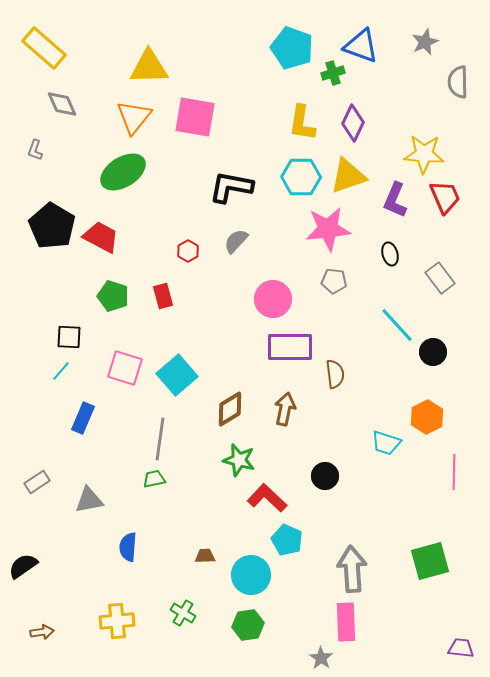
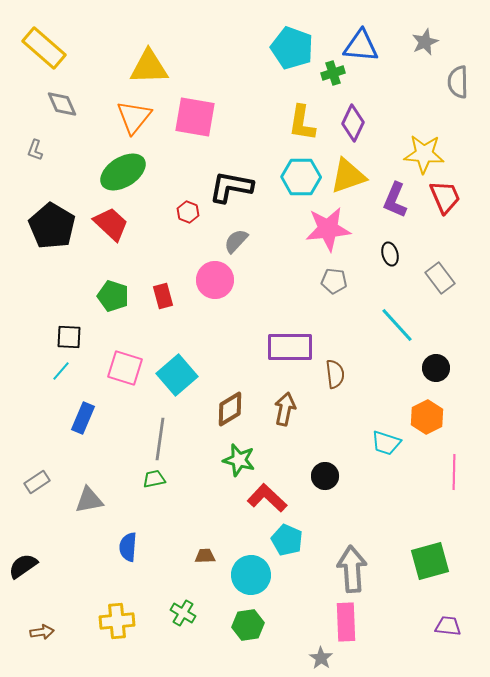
blue triangle at (361, 46): rotated 15 degrees counterclockwise
red trapezoid at (101, 237): moved 10 px right, 13 px up; rotated 15 degrees clockwise
red hexagon at (188, 251): moved 39 px up; rotated 10 degrees counterclockwise
pink circle at (273, 299): moved 58 px left, 19 px up
black circle at (433, 352): moved 3 px right, 16 px down
purple trapezoid at (461, 648): moved 13 px left, 22 px up
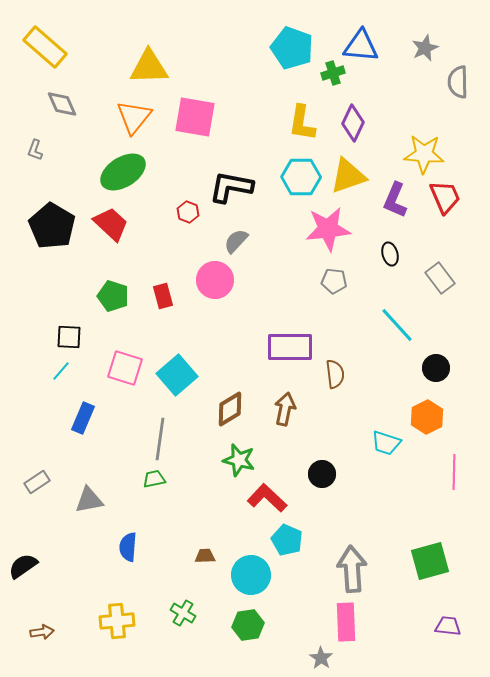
gray star at (425, 42): moved 6 px down
yellow rectangle at (44, 48): moved 1 px right, 1 px up
black circle at (325, 476): moved 3 px left, 2 px up
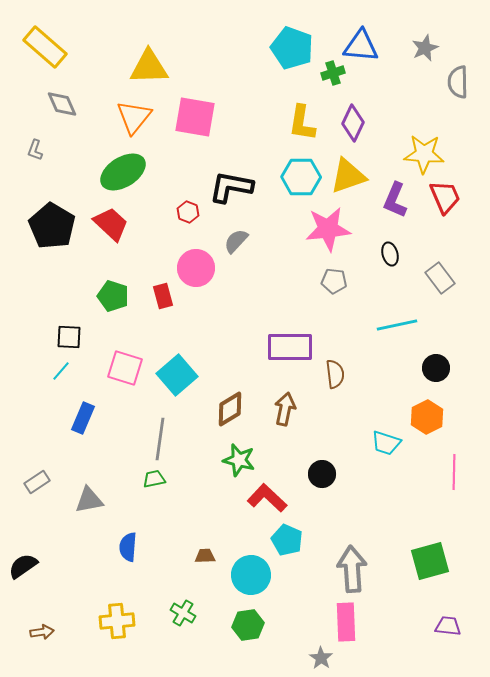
pink circle at (215, 280): moved 19 px left, 12 px up
cyan line at (397, 325): rotated 60 degrees counterclockwise
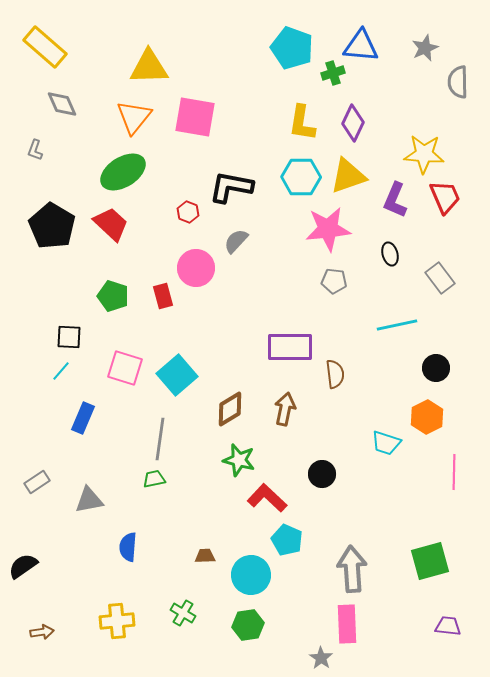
pink rectangle at (346, 622): moved 1 px right, 2 px down
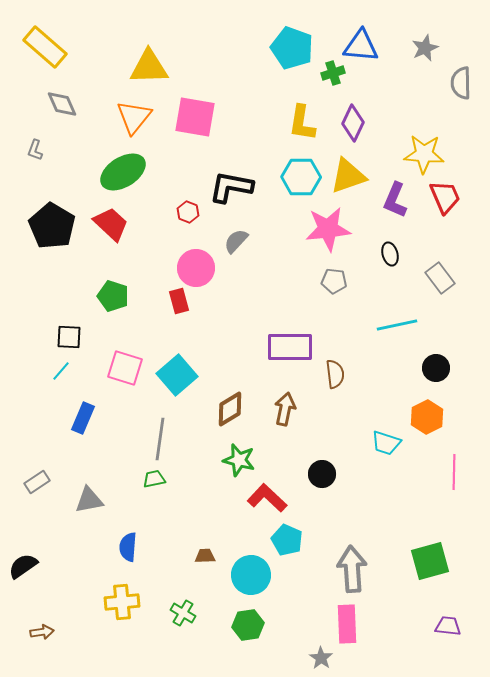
gray semicircle at (458, 82): moved 3 px right, 1 px down
red rectangle at (163, 296): moved 16 px right, 5 px down
yellow cross at (117, 621): moved 5 px right, 19 px up
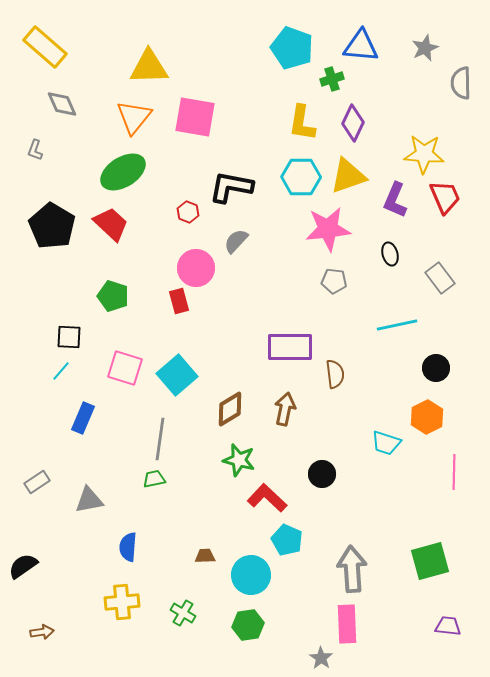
green cross at (333, 73): moved 1 px left, 6 px down
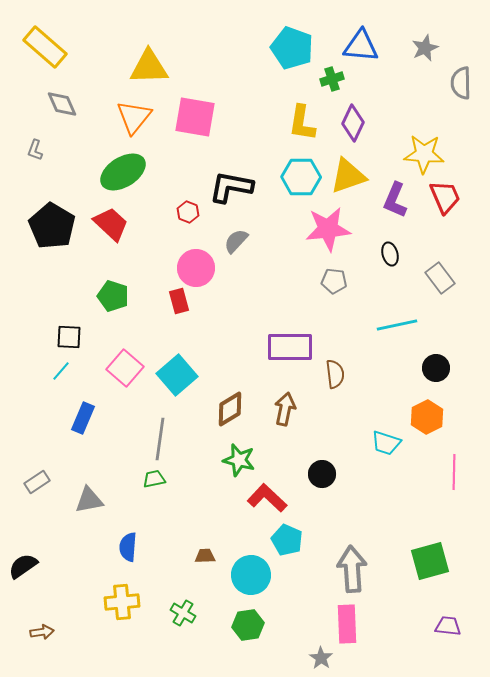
pink square at (125, 368): rotated 24 degrees clockwise
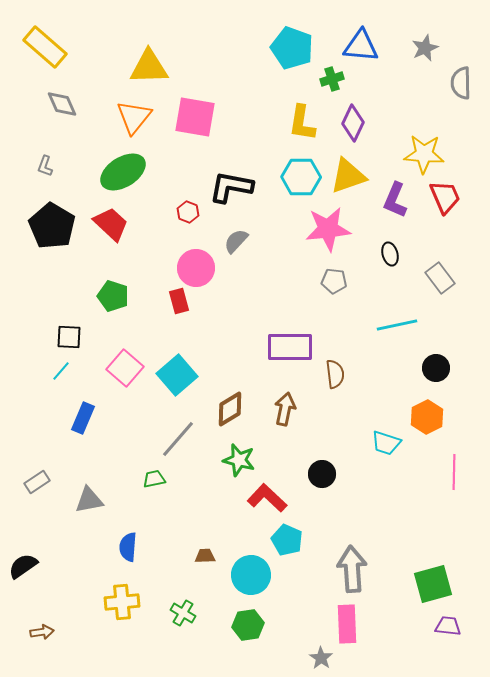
gray L-shape at (35, 150): moved 10 px right, 16 px down
gray line at (160, 439): moved 18 px right; rotated 33 degrees clockwise
green square at (430, 561): moved 3 px right, 23 px down
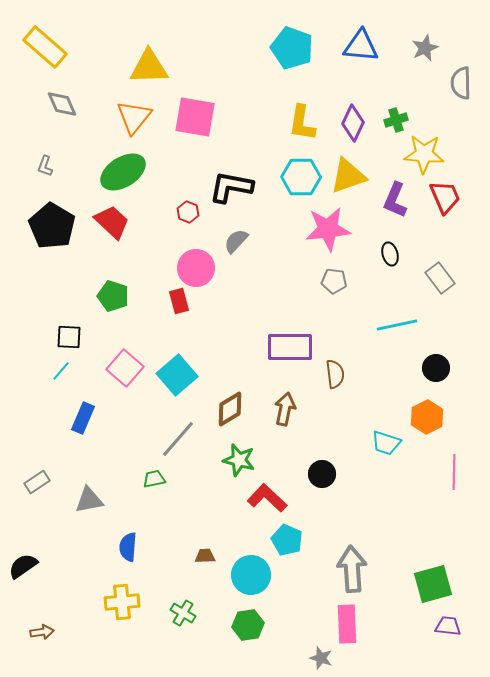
green cross at (332, 79): moved 64 px right, 41 px down
red trapezoid at (111, 224): moved 1 px right, 2 px up
gray star at (321, 658): rotated 15 degrees counterclockwise
